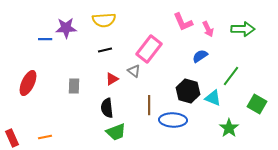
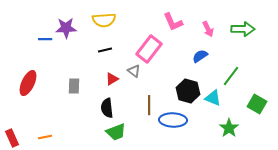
pink L-shape: moved 10 px left
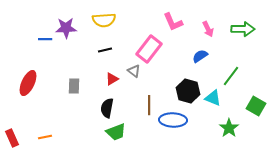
green square: moved 1 px left, 2 px down
black semicircle: rotated 18 degrees clockwise
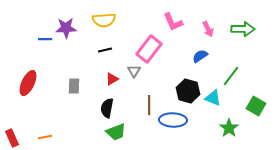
gray triangle: rotated 24 degrees clockwise
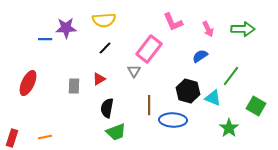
black line: moved 2 px up; rotated 32 degrees counterclockwise
red triangle: moved 13 px left
red rectangle: rotated 42 degrees clockwise
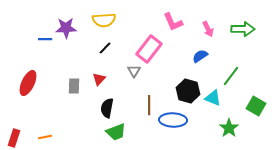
red triangle: rotated 16 degrees counterclockwise
red rectangle: moved 2 px right
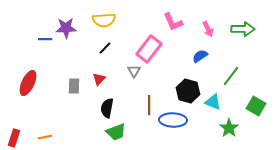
cyan triangle: moved 4 px down
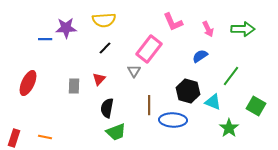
orange line: rotated 24 degrees clockwise
